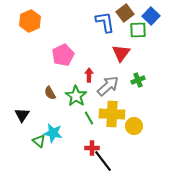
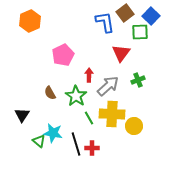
green square: moved 2 px right, 2 px down
black line: moved 27 px left, 17 px up; rotated 20 degrees clockwise
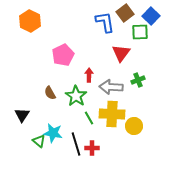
orange hexagon: rotated 10 degrees counterclockwise
gray arrow: moved 3 px right, 1 px down; rotated 135 degrees counterclockwise
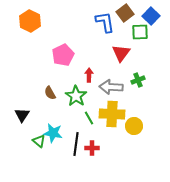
black line: rotated 25 degrees clockwise
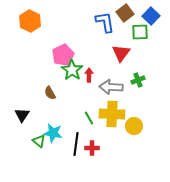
green star: moved 4 px left, 26 px up
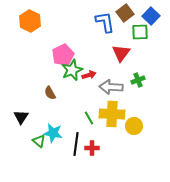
green star: rotated 15 degrees clockwise
red arrow: rotated 72 degrees clockwise
black triangle: moved 1 px left, 2 px down
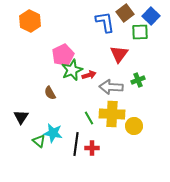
red triangle: moved 2 px left, 1 px down
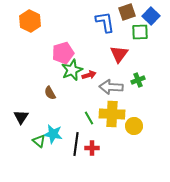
brown square: moved 2 px right, 1 px up; rotated 18 degrees clockwise
pink pentagon: moved 2 px up; rotated 10 degrees clockwise
cyan star: moved 1 px down
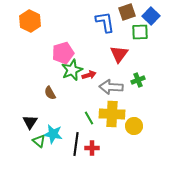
black triangle: moved 9 px right, 5 px down
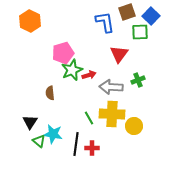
brown semicircle: rotated 24 degrees clockwise
